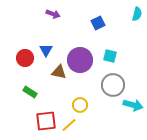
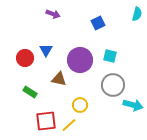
brown triangle: moved 7 px down
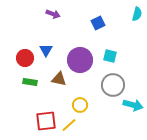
green rectangle: moved 10 px up; rotated 24 degrees counterclockwise
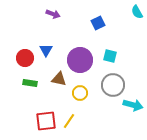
cyan semicircle: moved 2 px up; rotated 136 degrees clockwise
green rectangle: moved 1 px down
yellow circle: moved 12 px up
yellow line: moved 4 px up; rotated 14 degrees counterclockwise
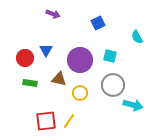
cyan semicircle: moved 25 px down
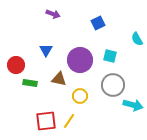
cyan semicircle: moved 2 px down
red circle: moved 9 px left, 7 px down
yellow circle: moved 3 px down
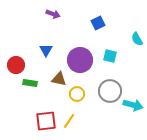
gray circle: moved 3 px left, 6 px down
yellow circle: moved 3 px left, 2 px up
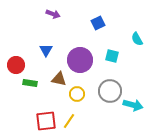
cyan square: moved 2 px right
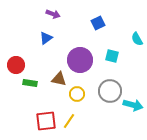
blue triangle: moved 12 px up; rotated 24 degrees clockwise
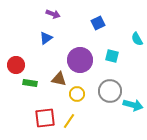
red square: moved 1 px left, 3 px up
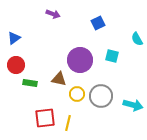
blue triangle: moved 32 px left
gray circle: moved 9 px left, 5 px down
yellow line: moved 1 px left, 2 px down; rotated 21 degrees counterclockwise
